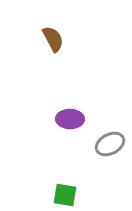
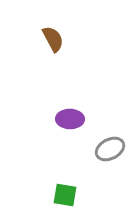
gray ellipse: moved 5 px down
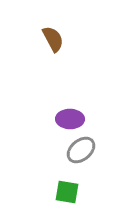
gray ellipse: moved 29 px left, 1 px down; rotated 12 degrees counterclockwise
green square: moved 2 px right, 3 px up
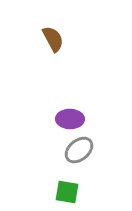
gray ellipse: moved 2 px left
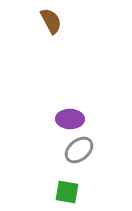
brown semicircle: moved 2 px left, 18 px up
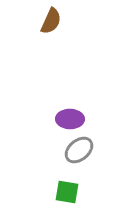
brown semicircle: rotated 52 degrees clockwise
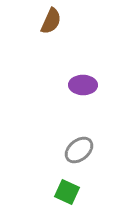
purple ellipse: moved 13 px right, 34 px up
green square: rotated 15 degrees clockwise
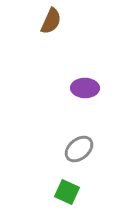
purple ellipse: moved 2 px right, 3 px down
gray ellipse: moved 1 px up
